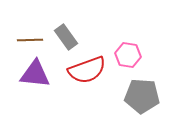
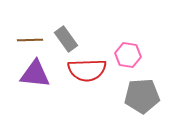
gray rectangle: moved 2 px down
red semicircle: rotated 18 degrees clockwise
gray pentagon: rotated 8 degrees counterclockwise
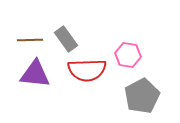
gray pentagon: rotated 24 degrees counterclockwise
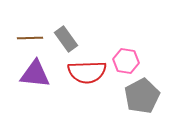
brown line: moved 2 px up
pink hexagon: moved 2 px left, 6 px down
red semicircle: moved 2 px down
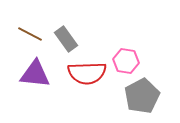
brown line: moved 4 px up; rotated 30 degrees clockwise
red semicircle: moved 1 px down
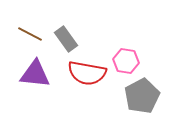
red semicircle: rotated 12 degrees clockwise
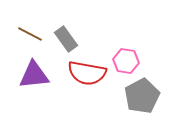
purple triangle: moved 1 px left, 1 px down; rotated 12 degrees counterclockwise
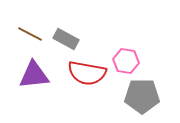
gray rectangle: rotated 25 degrees counterclockwise
gray pentagon: rotated 28 degrees clockwise
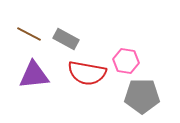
brown line: moved 1 px left
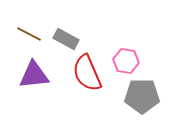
red semicircle: rotated 57 degrees clockwise
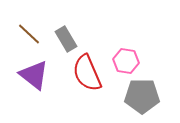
brown line: rotated 15 degrees clockwise
gray rectangle: rotated 30 degrees clockwise
purple triangle: rotated 44 degrees clockwise
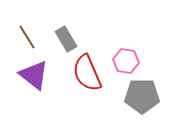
brown line: moved 2 px left, 3 px down; rotated 15 degrees clockwise
